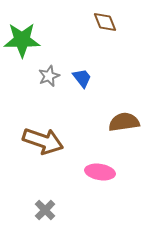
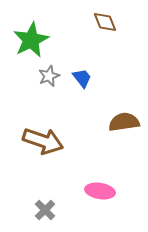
green star: moved 9 px right; rotated 27 degrees counterclockwise
pink ellipse: moved 19 px down
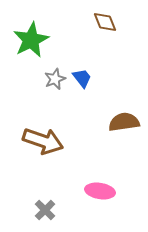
gray star: moved 6 px right, 3 px down
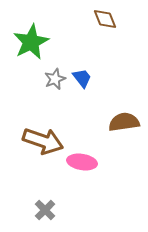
brown diamond: moved 3 px up
green star: moved 2 px down
pink ellipse: moved 18 px left, 29 px up
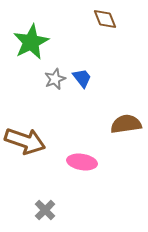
brown semicircle: moved 2 px right, 2 px down
brown arrow: moved 18 px left
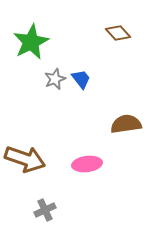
brown diamond: moved 13 px right, 14 px down; rotated 20 degrees counterclockwise
blue trapezoid: moved 1 px left, 1 px down
brown arrow: moved 18 px down
pink ellipse: moved 5 px right, 2 px down; rotated 16 degrees counterclockwise
gray cross: rotated 20 degrees clockwise
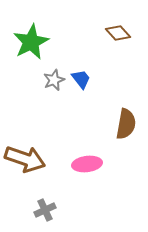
gray star: moved 1 px left, 1 px down
brown semicircle: rotated 108 degrees clockwise
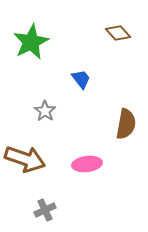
gray star: moved 9 px left, 31 px down; rotated 15 degrees counterclockwise
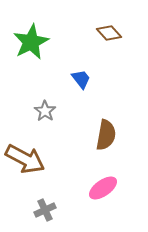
brown diamond: moved 9 px left
brown semicircle: moved 20 px left, 11 px down
brown arrow: rotated 9 degrees clockwise
pink ellipse: moved 16 px right, 24 px down; rotated 28 degrees counterclockwise
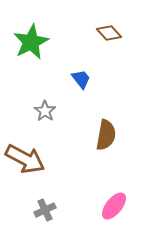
pink ellipse: moved 11 px right, 18 px down; rotated 16 degrees counterclockwise
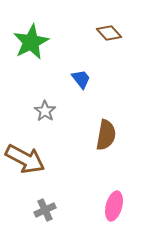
pink ellipse: rotated 24 degrees counterclockwise
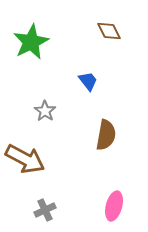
brown diamond: moved 2 px up; rotated 15 degrees clockwise
blue trapezoid: moved 7 px right, 2 px down
